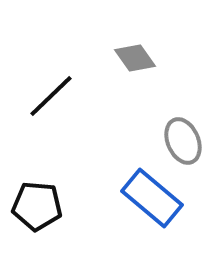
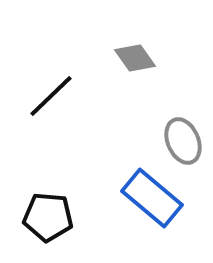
black pentagon: moved 11 px right, 11 px down
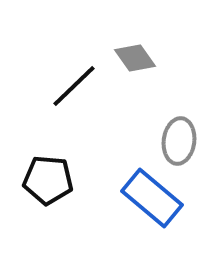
black line: moved 23 px right, 10 px up
gray ellipse: moved 4 px left; rotated 30 degrees clockwise
black pentagon: moved 37 px up
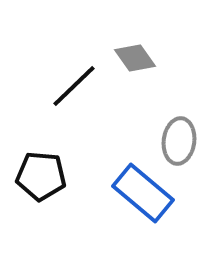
black pentagon: moved 7 px left, 4 px up
blue rectangle: moved 9 px left, 5 px up
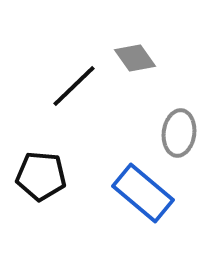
gray ellipse: moved 8 px up
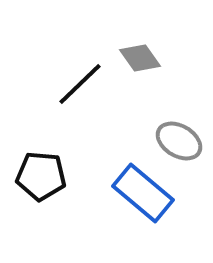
gray diamond: moved 5 px right
black line: moved 6 px right, 2 px up
gray ellipse: moved 8 px down; rotated 66 degrees counterclockwise
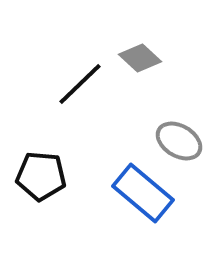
gray diamond: rotated 12 degrees counterclockwise
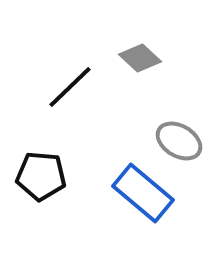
black line: moved 10 px left, 3 px down
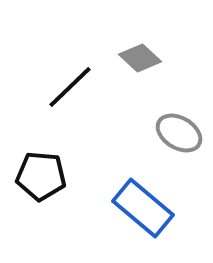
gray ellipse: moved 8 px up
blue rectangle: moved 15 px down
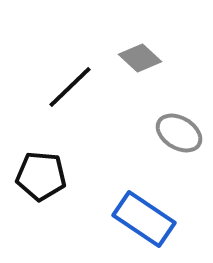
blue rectangle: moved 1 px right, 11 px down; rotated 6 degrees counterclockwise
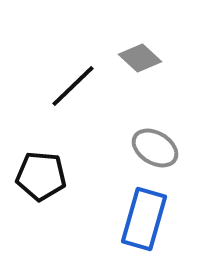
black line: moved 3 px right, 1 px up
gray ellipse: moved 24 px left, 15 px down
blue rectangle: rotated 72 degrees clockwise
